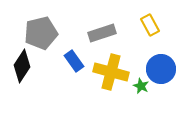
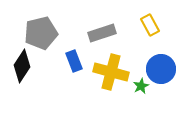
blue rectangle: rotated 15 degrees clockwise
green star: rotated 21 degrees clockwise
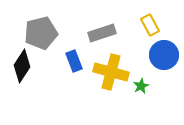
blue circle: moved 3 px right, 14 px up
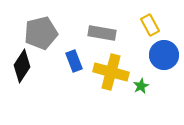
gray rectangle: rotated 28 degrees clockwise
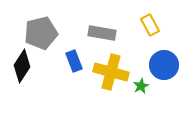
blue circle: moved 10 px down
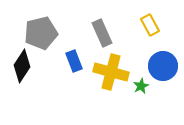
gray rectangle: rotated 56 degrees clockwise
blue circle: moved 1 px left, 1 px down
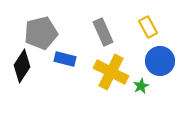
yellow rectangle: moved 2 px left, 2 px down
gray rectangle: moved 1 px right, 1 px up
blue rectangle: moved 9 px left, 2 px up; rotated 55 degrees counterclockwise
blue circle: moved 3 px left, 5 px up
yellow cross: rotated 12 degrees clockwise
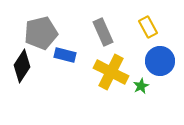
blue rectangle: moved 4 px up
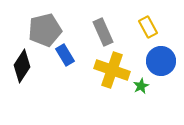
gray pentagon: moved 4 px right, 3 px up
blue rectangle: rotated 45 degrees clockwise
blue circle: moved 1 px right
yellow cross: moved 1 px right, 2 px up; rotated 8 degrees counterclockwise
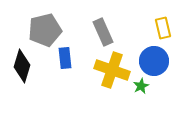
yellow rectangle: moved 15 px right, 1 px down; rotated 15 degrees clockwise
blue rectangle: moved 3 px down; rotated 25 degrees clockwise
blue circle: moved 7 px left
black diamond: rotated 16 degrees counterclockwise
